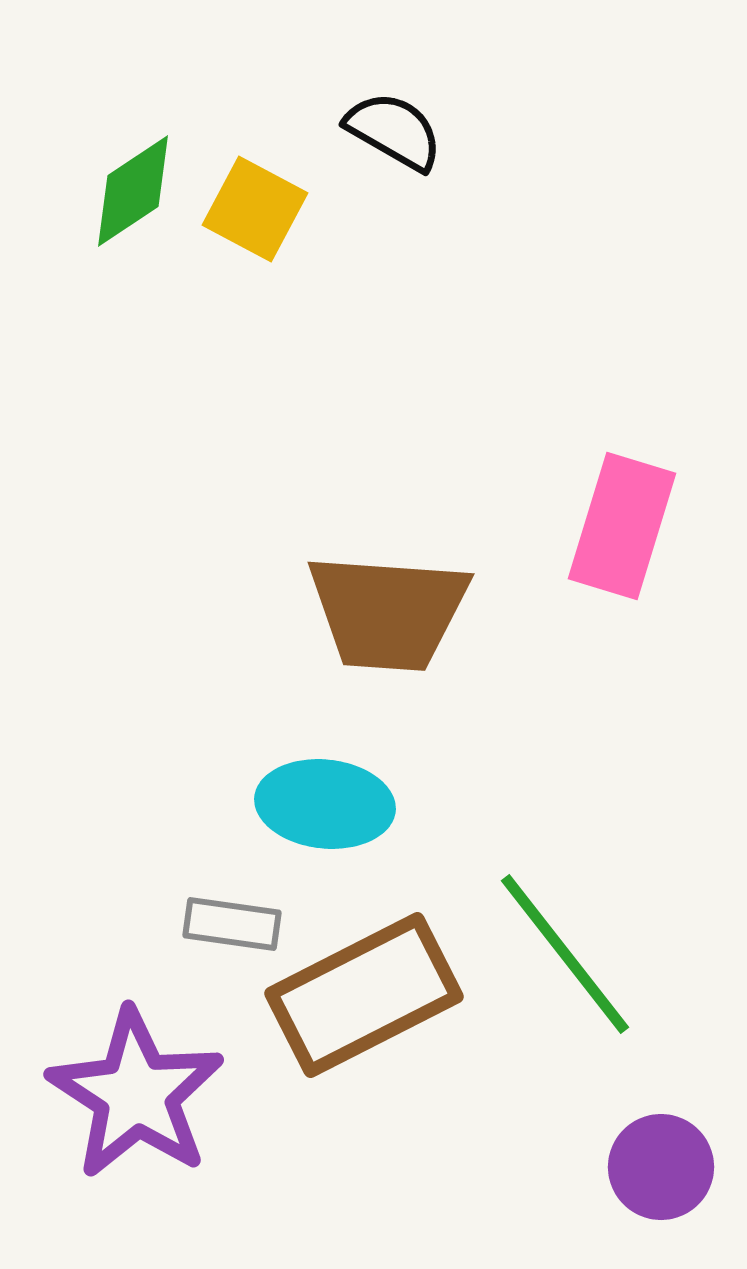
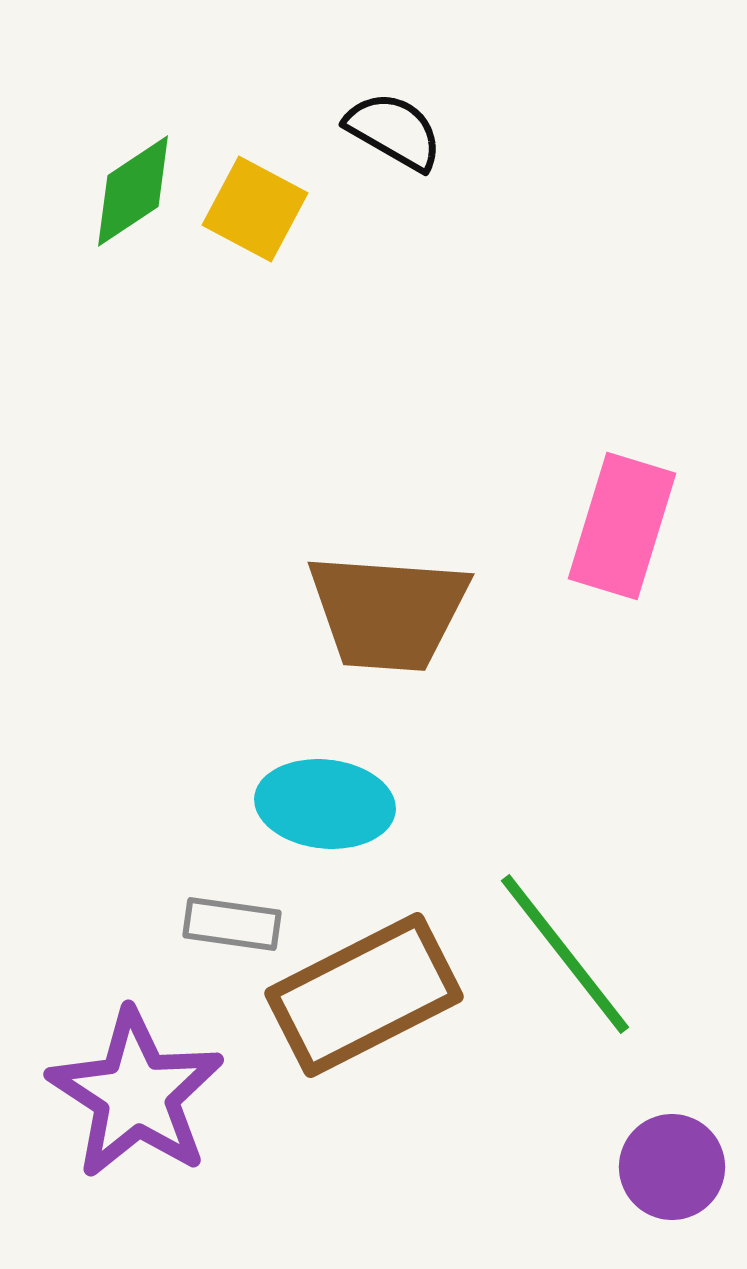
purple circle: moved 11 px right
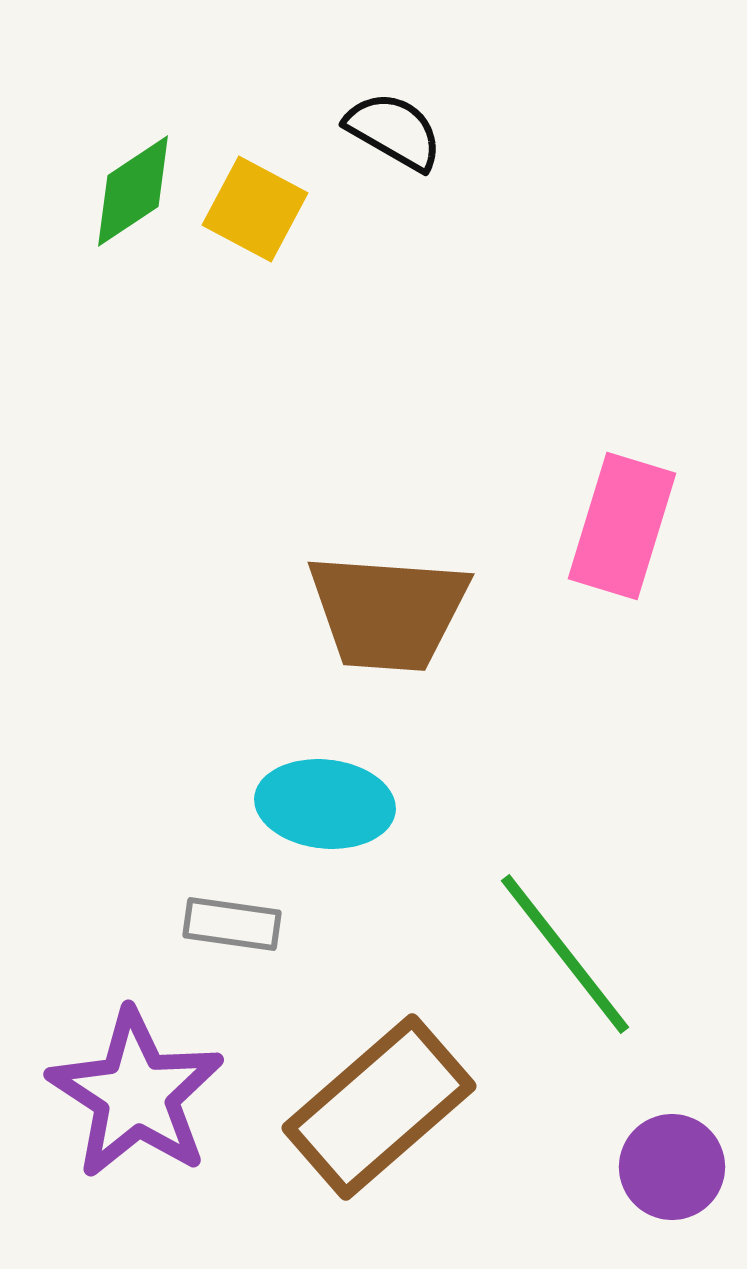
brown rectangle: moved 15 px right, 112 px down; rotated 14 degrees counterclockwise
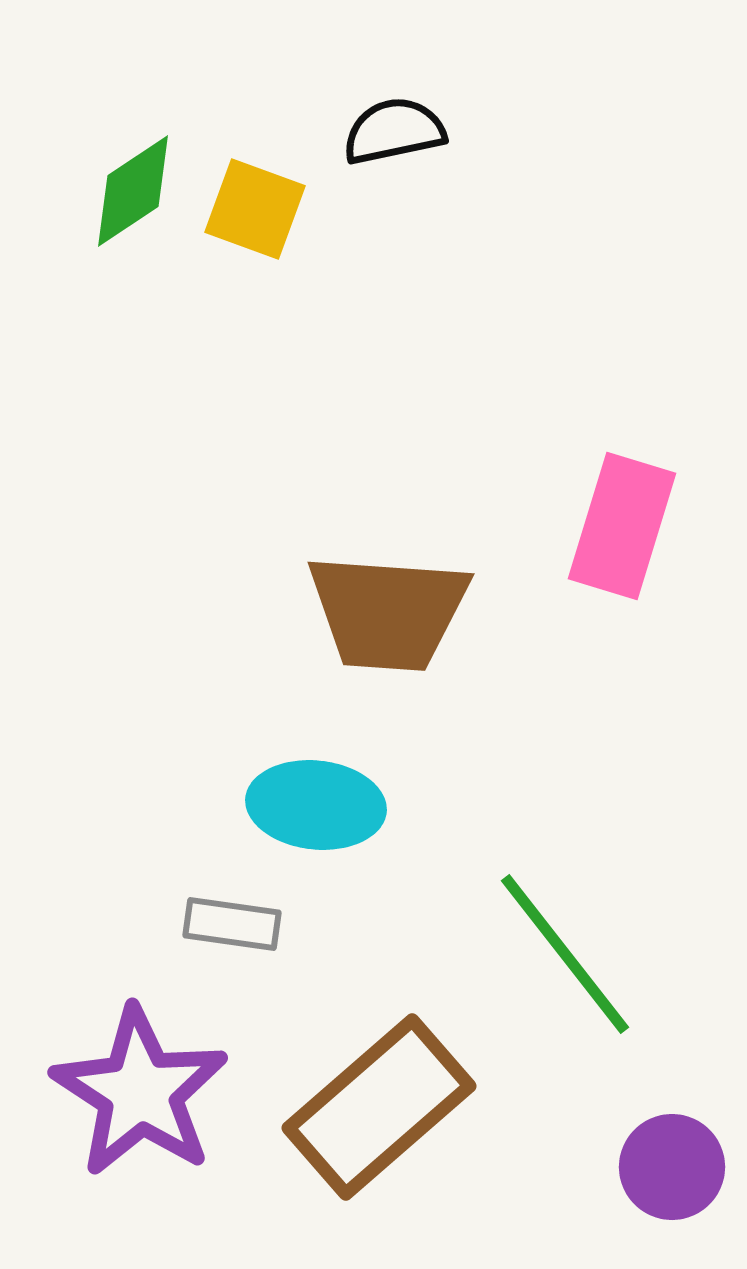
black semicircle: rotated 42 degrees counterclockwise
yellow square: rotated 8 degrees counterclockwise
cyan ellipse: moved 9 px left, 1 px down
purple star: moved 4 px right, 2 px up
